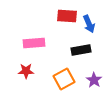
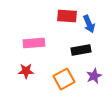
purple star: moved 4 px up; rotated 14 degrees clockwise
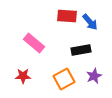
blue arrow: moved 1 px right, 2 px up; rotated 18 degrees counterclockwise
pink rectangle: rotated 45 degrees clockwise
red star: moved 3 px left, 5 px down
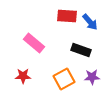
black rectangle: rotated 30 degrees clockwise
purple star: moved 2 px left, 1 px down; rotated 21 degrees clockwise
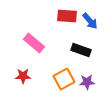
blue arrow: moved 1 px up
purple star: moved 5 px left, 5 px down
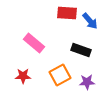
red rectangle: moved 3 px up
orange square: moved 4 px left, 4 px up
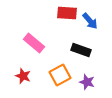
red star: rotated 21 degrees clockwise
purple star: rotated 21 degrees clockwise
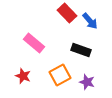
red rectangle: rotated 42 degrees clockwise
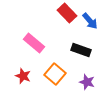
orange square: moved 5 px left, 1 px up; rotated 20 degrees counterclockwise
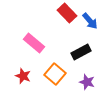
black rectangle: moved 2 px down; rotated 48 degrees counterclockwise
